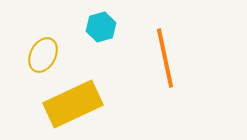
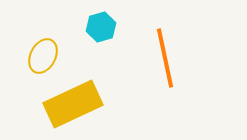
yellow ellipse: moved 1 px down
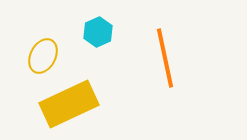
cyan hexagon: moved 3 px left, 5 px down; rotated 8 degrees counterclockwise
yellow rectangle: moved 4 px left
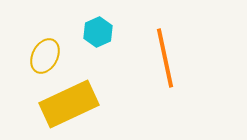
yellow ellipse: moved 2 px right
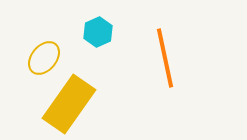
yellow ellipse: moved 1 px left, 2 px down; rotated 12 degrees clockwise
yellow rectangle: rotated 30 degrees counterclockwise
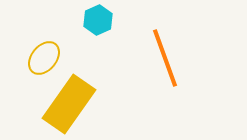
cyan hexagon: moved 12 px up
orange line: rotated 8 degrees counterclockwise
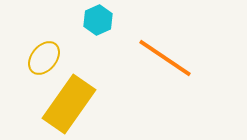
orange line: rotated 36 degrees counterclockwise
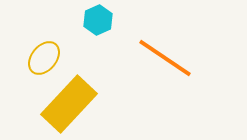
yellow rectangle: rotated 8 degrees clockwise
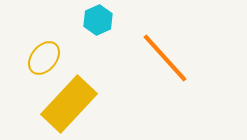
orange line: rotated 14 degrees clockwise
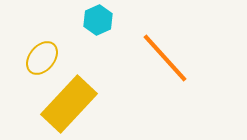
yellow ellipse: moved 2 px left
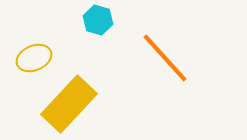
cyan hexagon: rotated 20 degrees counterclockwise
yellow ellipse: moved 8 px left; rotated 28 degrees clockwise
